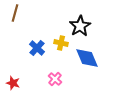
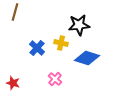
brown line: moved 1 px up
black star: moved 1 px left, 1 px up; rotated 25 degrees clockwise
blue diamond: rotated 50 degrees counterclockwise
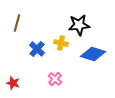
brown line: moved 2 px right, 11 px down
blue cross: moved 1 px down
blue diamond: moved 6 px right, 4 px up
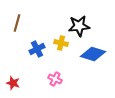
black star: moved 1 px down
blue cross: rotated 21 degrees clockwise
pink cross: rotated 16 degrees counterclockwise
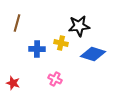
blue cross: rotated 28 degrees clockwise
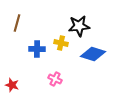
red star: moved 1 px left, 2 px down
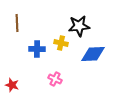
brown line: rotated 18 degrees counterclockwise
blue diamond: rotated 20 degrees counterclockwise
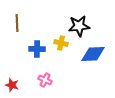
pink cross: moved 10 px left, 1 px down
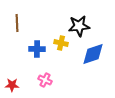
blue diamond: rotated 15 degrees counterclockwise
red star: rotated 16 degrees counterclockwise
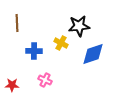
yellow cross: rotated 16 degrees clockwise
blue cross: moved 3 px left, 2 px down
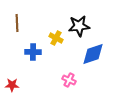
yellow cross: moved 5 px left, 5 px up
blue cross: moved 1 px left, 1 px down
pink cross: moved 24 px right
